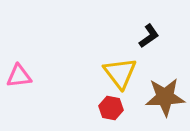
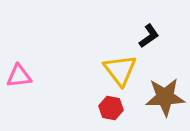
yellow triangle: moved 3 px up
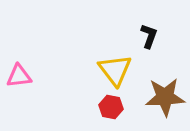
black L-shape: rotated 35 degrees counterclockwise
yellow triangle: moved 5 px left
red hexagon: moved 1 px up
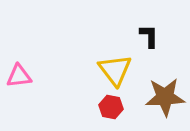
black L-shape: rotated 20 degrees counterclockwise
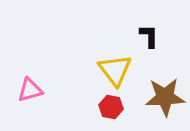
pink triangle: moved 11 px right, 14 px down; rotated 8 degrees counterclockwise
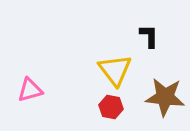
brown star: rotated 9 degrees clockwise
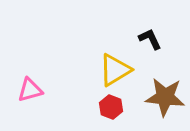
black L-shape: moved 1 px right, 3 px down; rotated 25 degrees counterclockwise
yellow triangle: rotated 36 degrees clockwise
red hexagon: rotated 10 degrees clockwise
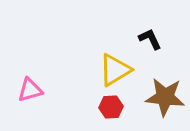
red hexagon: rotated 25 degrees counterclockwise
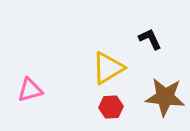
yellow triangle: moved 7 px left, 2 px up
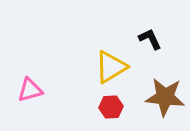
yellow triangle: moved 3 px right, 1 px up
